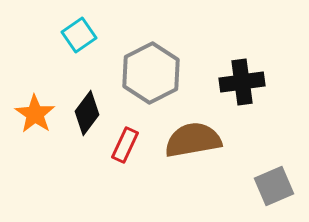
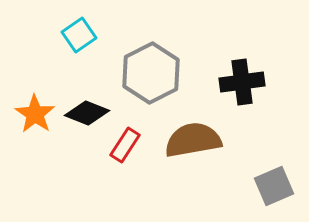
black diamond: rotated 75 degrees clockwise
red rectangle: rotated 8 degrees clockwise
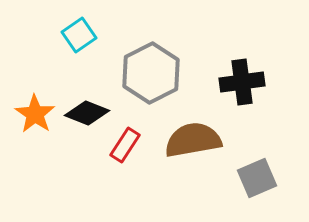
gray square: moved 17 px left, 8 px up
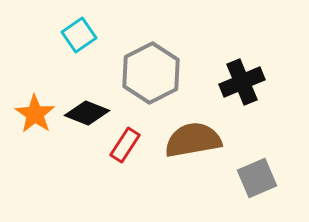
black cross: rotated 15 degrees counterclockwise
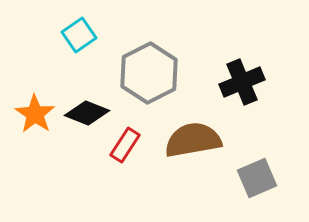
gray hexagon: moved 2 px left
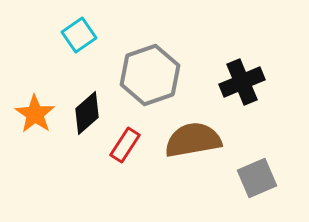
gray hexagon: moved 1 px right, 2 px down; rotated 8 degrees clockwise
black diamond: rotated 63 degrees counterclockwise
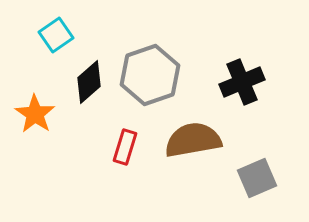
cyan square: moved 23 px left
black diamond: moved 2 px right, 31 px up
red rectangle: moved 2 px down; rotated 16 degrees counterclockwise
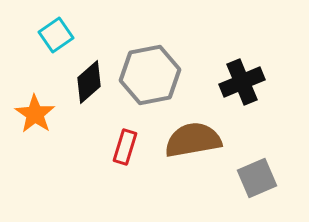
gray hexagon: rotated 8 degrees clockwise
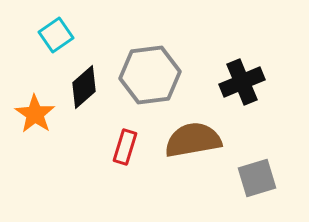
gray hexagon: rotated 4 degrees clockwise
black diamond: moved 5 px left, 5 px down
gray square: rotated 6 degrees clockwise
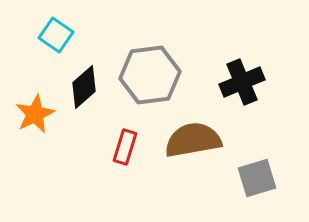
cyan square: rotated 20 degrees counterclockwise
orange star: rotated 12 degrees clockwise
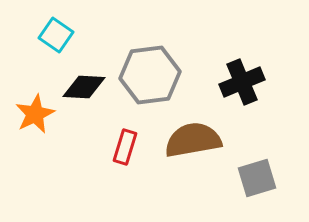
black diamond: rotated 45 degrees clockwise
